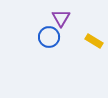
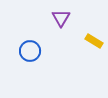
blue circle: moved 19 px left, 14 px down
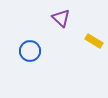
purple triangle: rotated 18 degrees counterclockwise
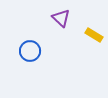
yellow rectangle: moved 6 px up
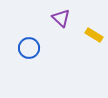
blue circle: moved 1 px left, 3 px up
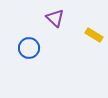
purple triangle: moved 6 px left
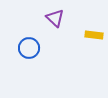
yellow rectangle: rotated 24 degrees counterclockwise
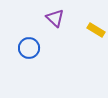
yellow rectangle: moved 2 px right, 5 px up; rotated 24 degrees clockwise
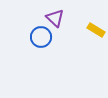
blue circle: moved 12 px right, 11 px up
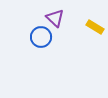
yellow rectangle: moved 1 px left, 3 px up
